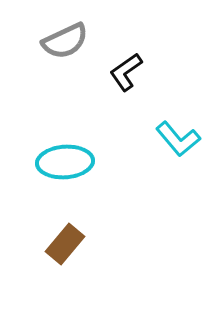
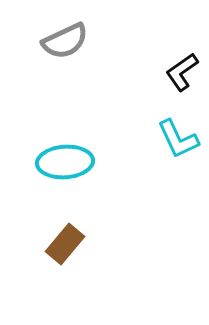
black L-shape: moved 56 px right
cyan L-shape: rotated 15 degrees clockwise
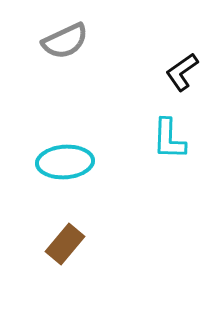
cyan L-shape: moved 9 px left; rotated 27 degrees clockwise
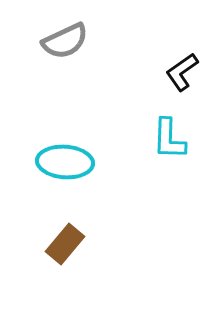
cyan ellipse: rotated 8 degrees clockwise
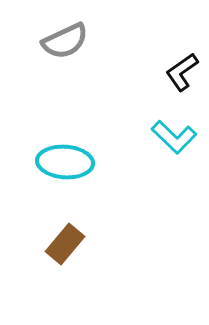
cyan L-shape: moved 5 px right, 2 px up; rotated 48 degrees counterclockwise
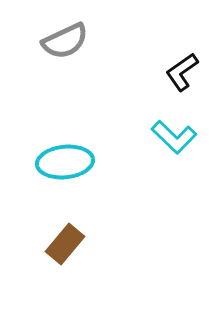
cyan ellipse: rotated 10 degrees counterclockwise
